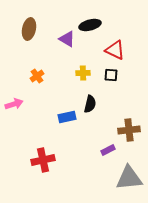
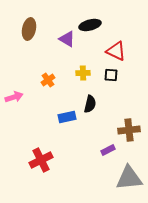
red triangle: moved 1 px right, 1 px down
orange cross: moved 11 px right, 4 px down
pink arrow: moved 7 px up
red cross: moved 2 px left; rotated 15 degrees counterclockwise
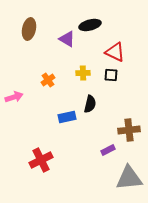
red triangle: moved 1 px left, 1 px down
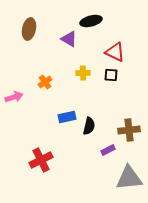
black ellipse: moved 1 px right, 4 px up
purple triangle: moved 2 px right
orange cross: moved 3 px left, 2 px down
black semicircle: moved 1 px left, 22 px down
